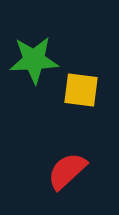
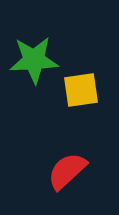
yellow square: rotated 15 degrees counterclockwise
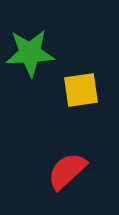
green star: moved 4 px left, 7 px up
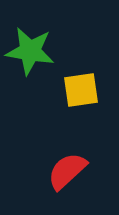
green star: moved 2 px up; rotated 12 degrees clockwise
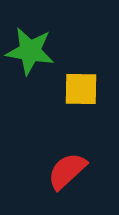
yellow square: moved 1 px up; rotated 9 degrees clockwise
